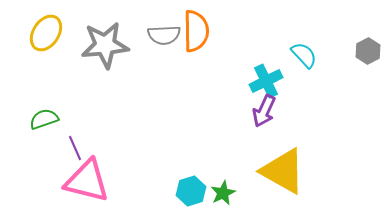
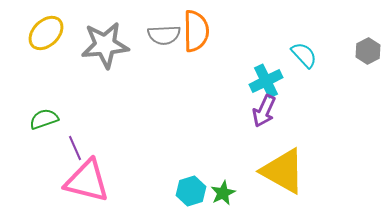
yellow ellipse: rotated 12 degrees clockwise
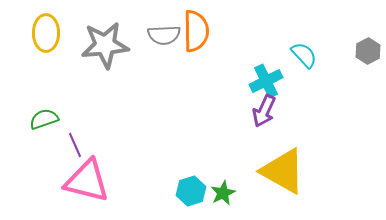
yellow ellipse: rotated 45 degrees counterclockwise
purple line: moved 3 px up
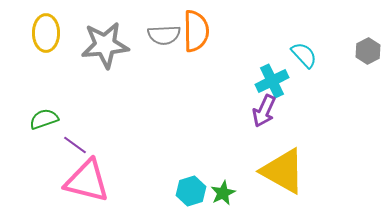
cyan cross: moved 6 px right
purple line: rotated 30 degrees counterclockwise
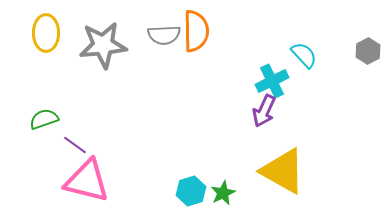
gray star: moved 2 px left
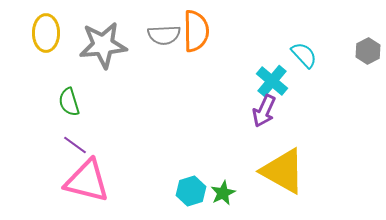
cyan cross: rotated 24 degrees counterclockwise
green semicircle: moved 25 px right, 17 px up; rotated 88 degrees counterclockwise
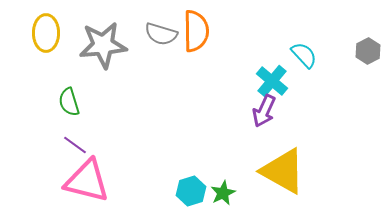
gray semicircle: moved 3 px left, 1 px up; rotated 20 degrees clockwise
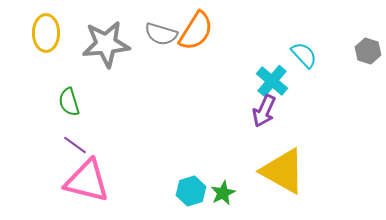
orange semicircle: rotated 33 degrees clockwise
gray star: moved 3 px right, 1 px up
gray hexagon: rotated 15 degrees counterclockwise
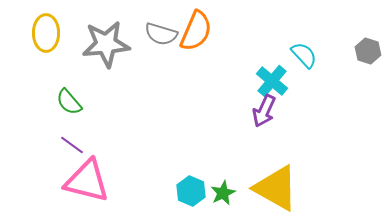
orange semicircle: rotated 9 degrees counterclockwise
green semicircle: rotated 24 degrees counterclockwise
purple line: moved 3 px left
yellow triangle: moved 7 px left, 17 px down
cyan hexagon: rotated 20 degrees counterclockwise
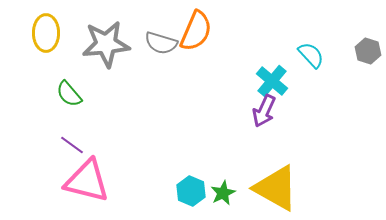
gray semicircle: moved 9 px down
cyan semicircle: moved 7 px right
green semicircle: moved 8 px up
